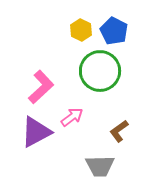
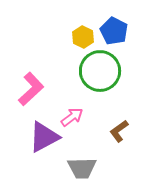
yellow hexagon: moved 2 px right, 7 px down
pink L-shape: moved 10 px left, 2 px down
purple triangle: moved 8 px right, 5 px down
gray trapezoid: moved 18 px left, 2 px down
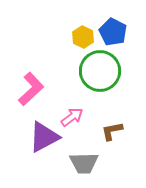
blue pentagon: moved 1 px left, 1 px down
brown L-shape: moved 7 px left; rotated 25 degrees clockwise
gray trapezoid: moved 2 px right, 5 px up
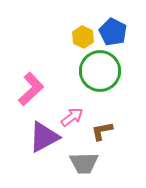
brown L-shape: moved 10 px left
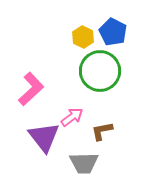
purple triangle: rotated 40 degrees counterclockwise
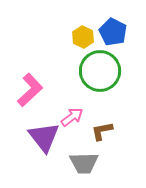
pink L-shape: moved 1 px left, 1 px down
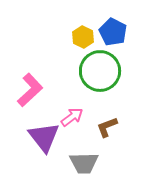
brown L-shape: moved 5 px right, 4 px up; rotated 10 degrees counterclockwise
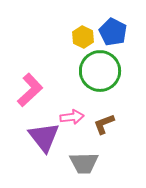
pink arrow: rotated 30 degrees clockwise
brown L-shape: moved 3 px left, 3 px up
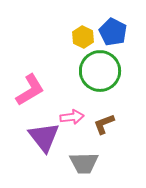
pink L-shape: rotated 12 degrees clockwise
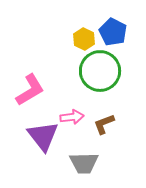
yellow hexagon: moved 1 px right, 2 px down
purple triangle: moved 1 px left, 1 px up
